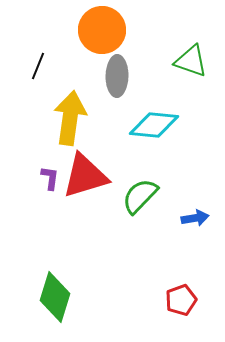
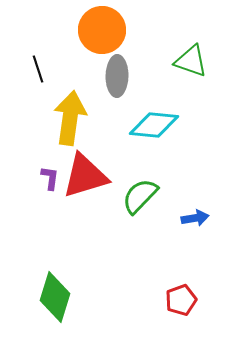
black line: moved 3 px down; rotated 40 degrees counterclockwise
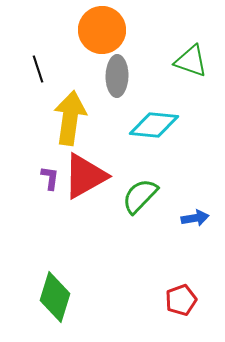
red triangle: rotated 12 degrees counterclockwise
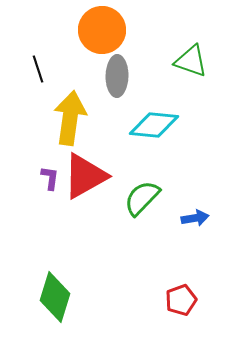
green semicircle: moved 2 px right, 2 px down
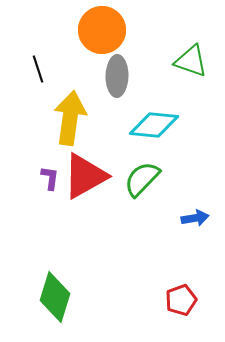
green semicircle: moved 19 px up
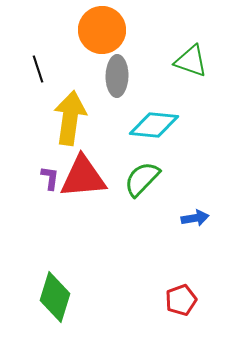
red triangle: moved 2 px left, 1 px down; rotated 24 degrees clockwise
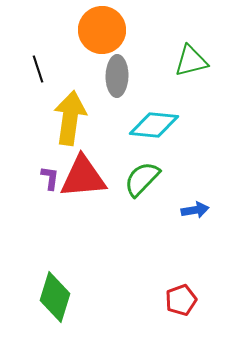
green triangle: rotated 33 degrees counterclockwise
blue arrow: moved 8 px up
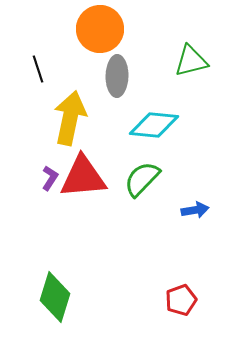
orange circle: moved 2 px left, 1 px up
yellow arrow: rotated 4 degrees clockwise
purple L-shape: rotated 25 degrees clockwise
